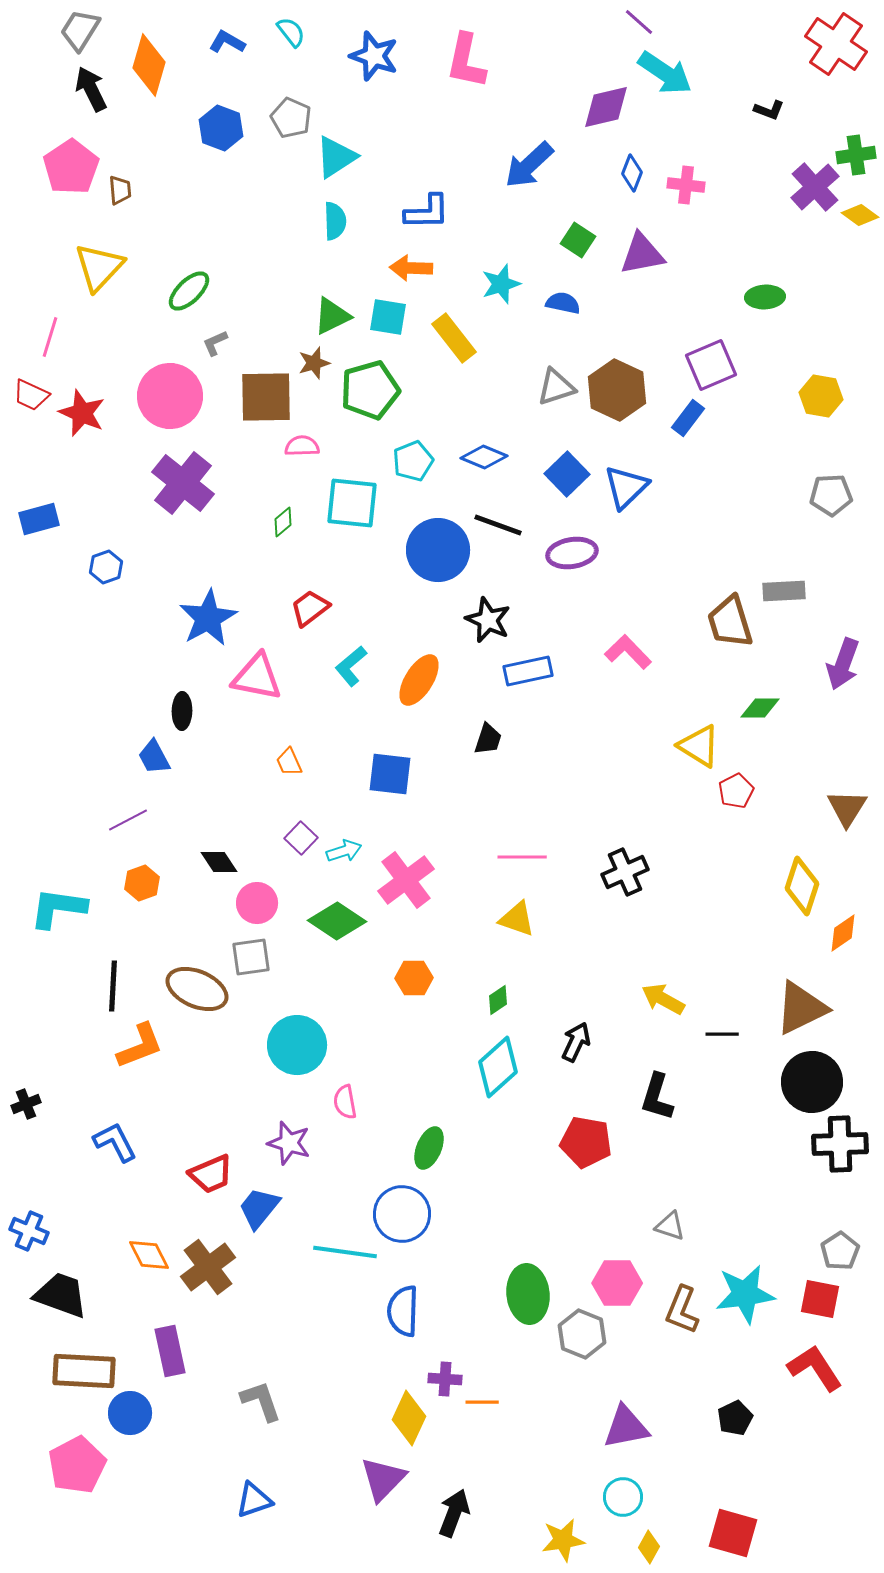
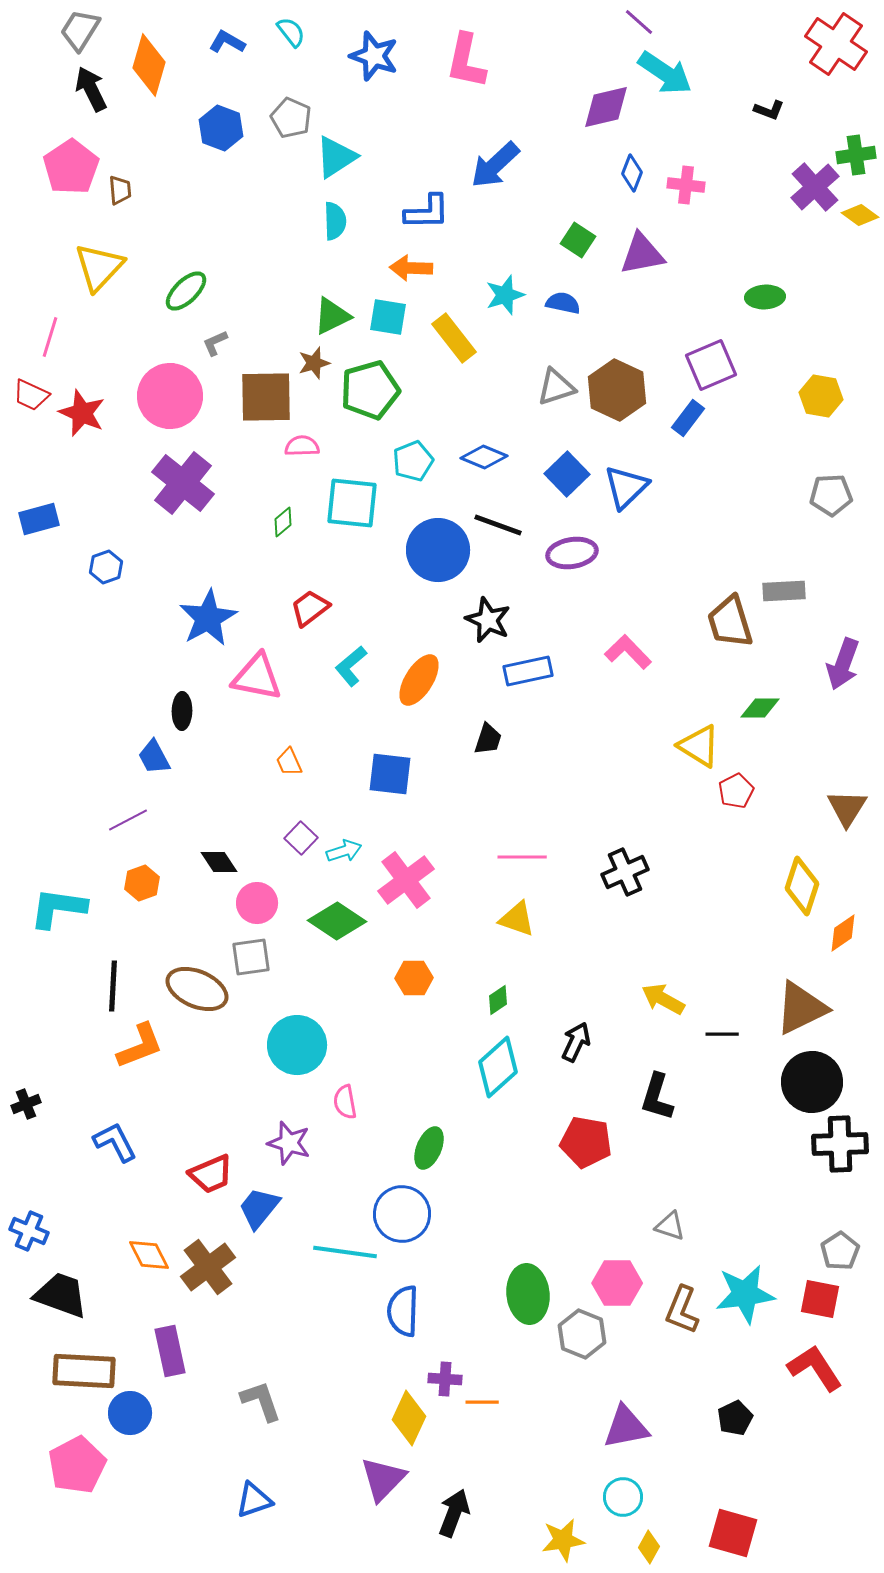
blue arrow at (529, 165): moved 34 px left
cyan star at (501, 284): moved 4 px right, 11 px down
green ellipse at (189, 291): moved 3 px left
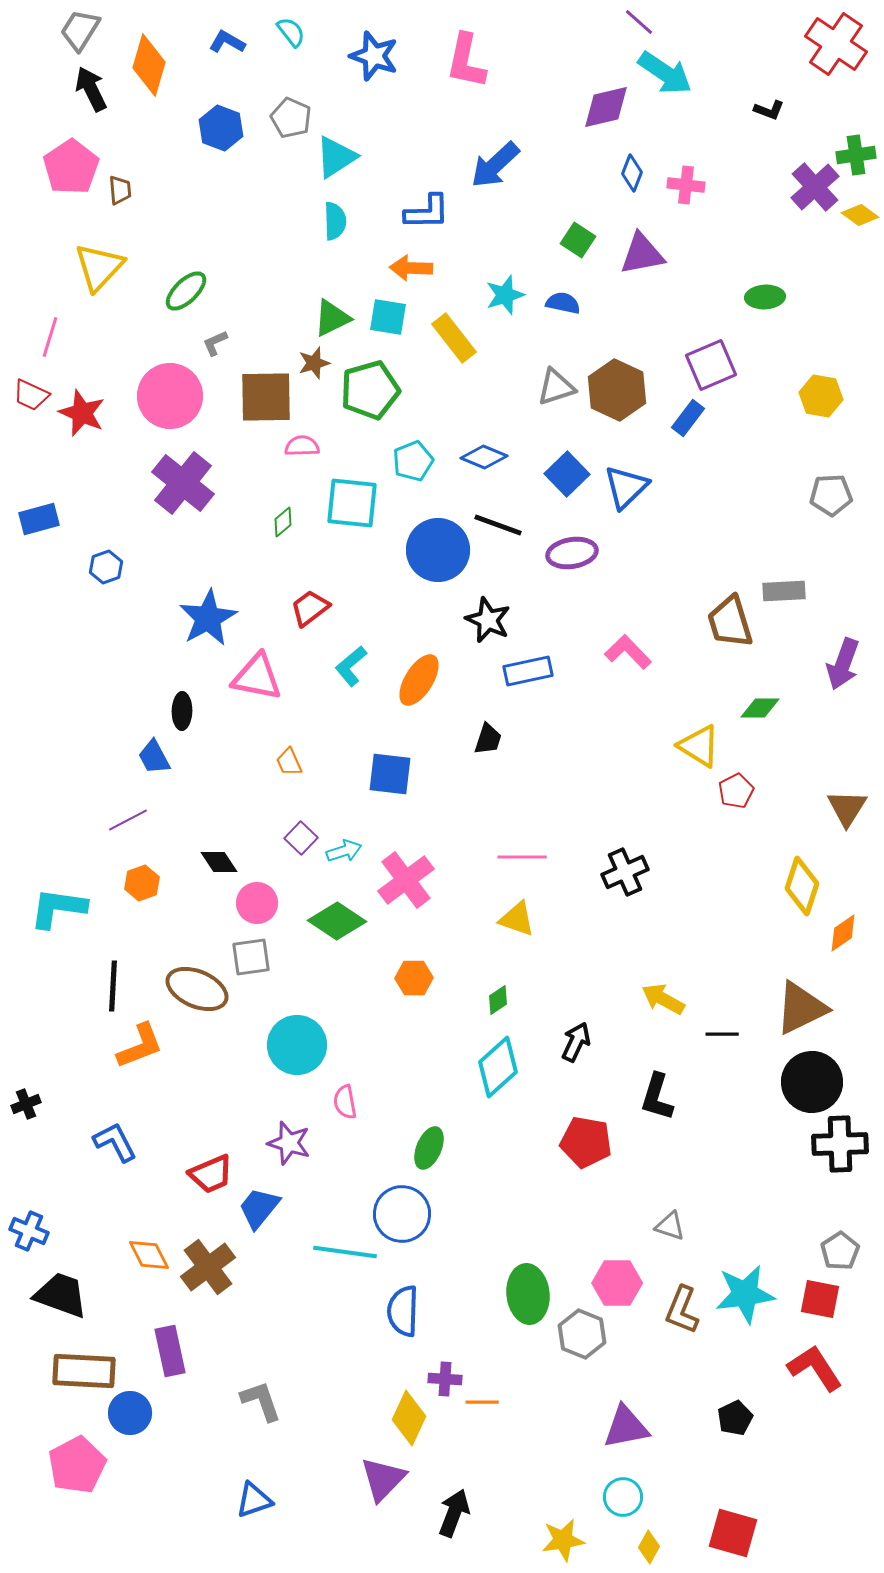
green triangle at (332, 316): moved 2 px down
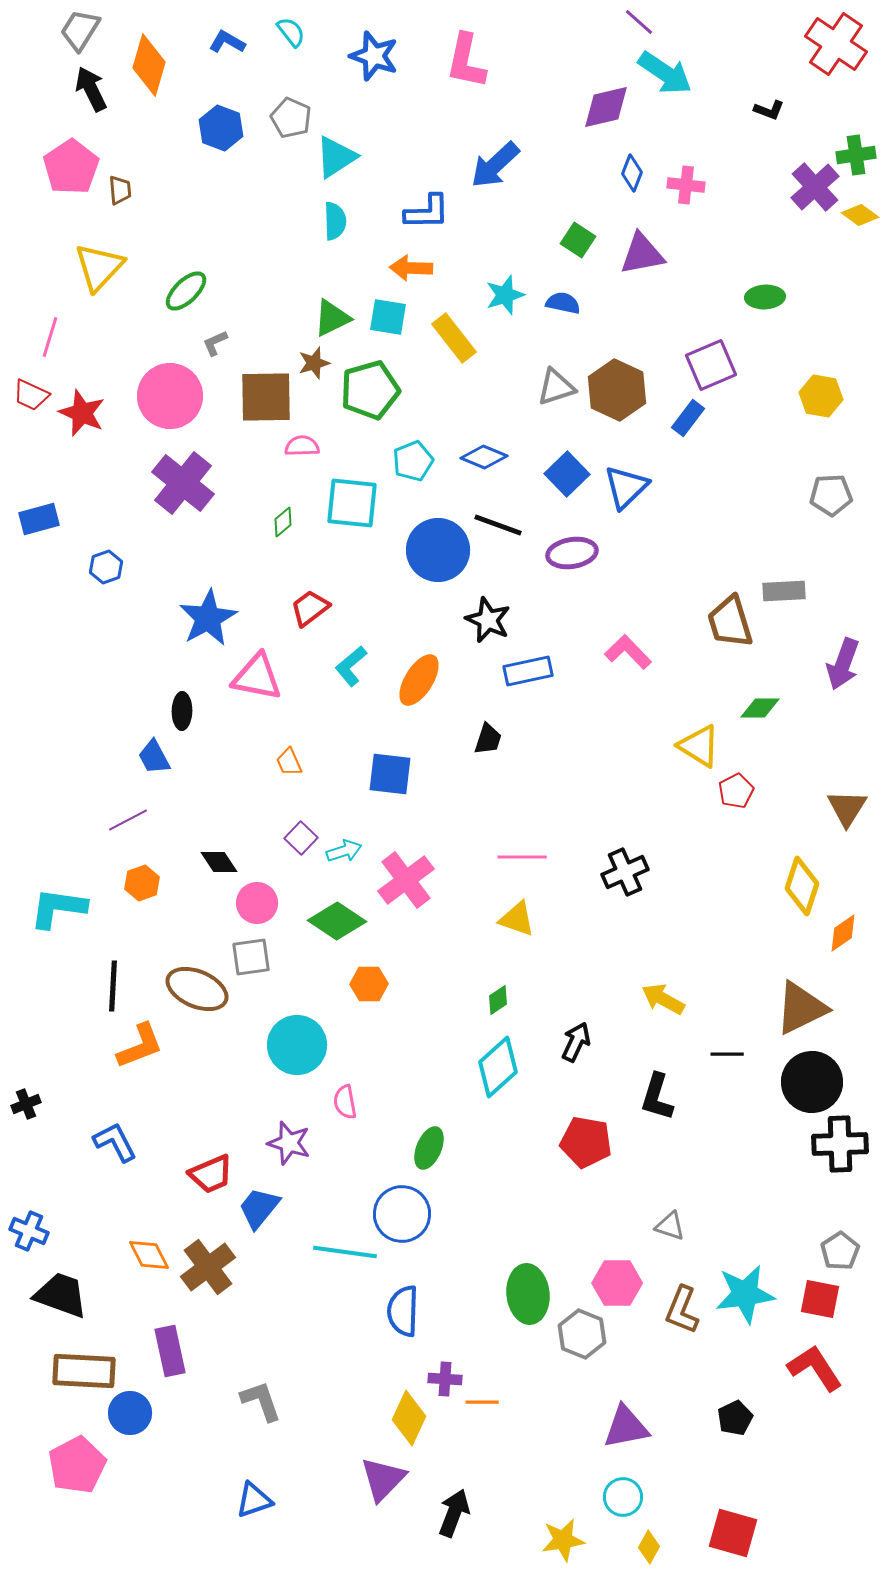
orange hexagon at (414, 978): moved 45 px left, 6 px down
black line at (722, 1034): moved 5 px right, 20 px down
